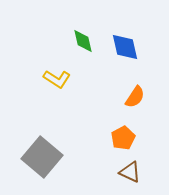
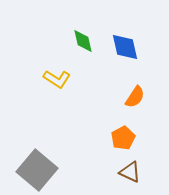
gray square: moved 5 px left, 13 px down
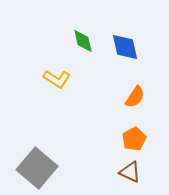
orange pentagon: moved 11 px right, 1 px down
gray square: moved 2 px up
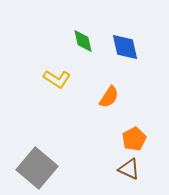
orange semicircle: moved 26 px left
brown triangle: moved 1 px left, 3 px up
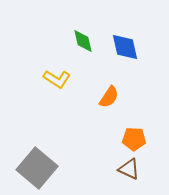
orange pentagon: rotated 30 degrees clockwise
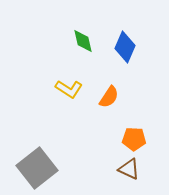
blue diamond: rotated 36 degrees clockwise
yellow L-shape: moved 12 px right, 10 px down
gray square: rotated 12 degrees clockwise
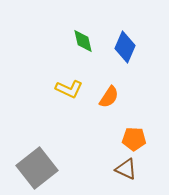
yellow L-shape: rotated 8 degrees counterclockwise
brown triangle: moved 3 px left
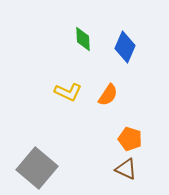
green diamond: moved 2 px up; rotated 10 degrees clockwise
yellow L-shape: moved 1 px left, 3 px down
orange semicircle: moved 1 px left, 2 px up
orange pentagon: moved 4 px left; rotated 15 degrees clockwise
gray square: rotated 12 degrees counterclockwise
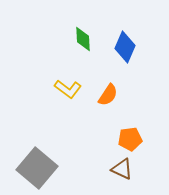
yellow L-shape: moved 3 px up; rotated 12 degrees clockwise
orange pentagon: rotated 25 degrees counterclockwise
brown triangle: moved 4 px left
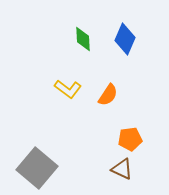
blue diamond: moved 8 px up
